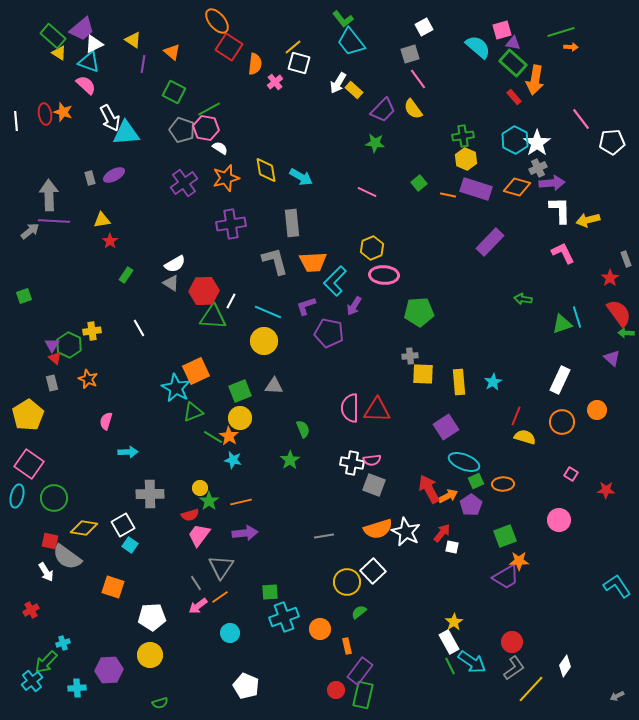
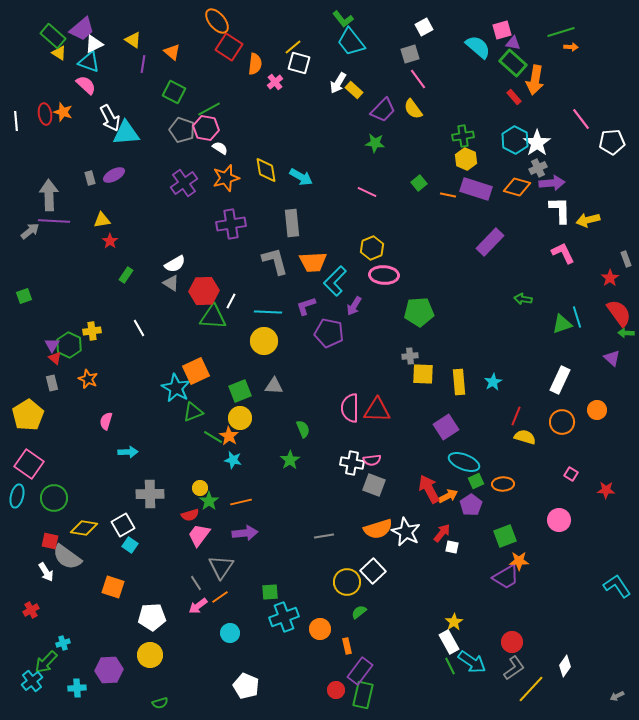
cyan line at (268, 312): rotated 20 degrees counterclockwise
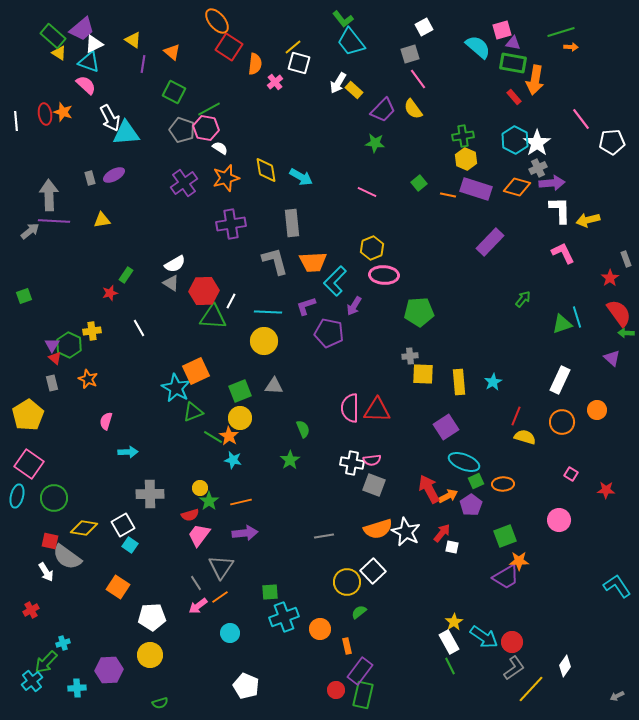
green rectangle at (513, 63): rotated 32 degrees counterclockwise
red star at (110, 241): moved 52 px down; rotated 21 degrees clockwise
green arrow at (523, 299): rotated 120 degrees clockwise
orange square at (113, 587): moved 5 px right; rotated 15 degrees clockwise
cyan arrow at (472, 662): moved 12 px right, 25 px up
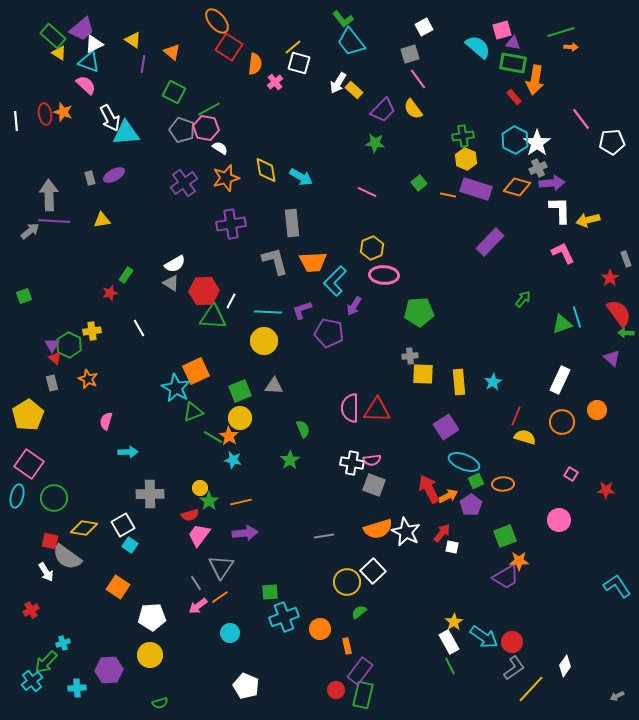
purple L-shape at (306, 306): moved 4 px left, 4 px down
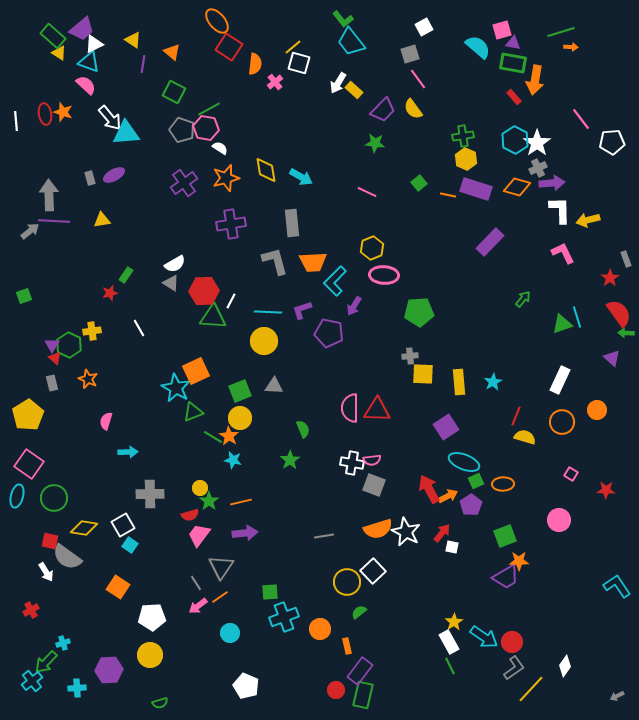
white arrow at (110, 118): rotated 12 degrees counterclockwise
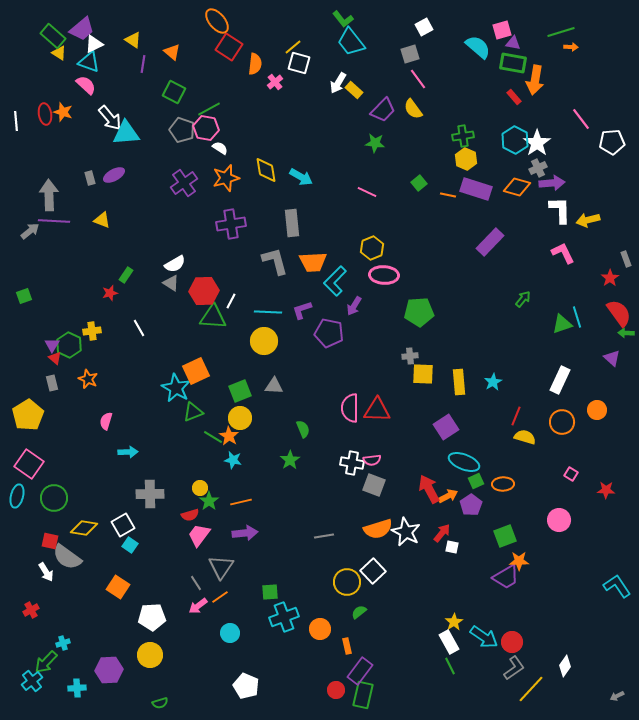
yellow triangle at (102, 220): rotated 30 degrees clockwise
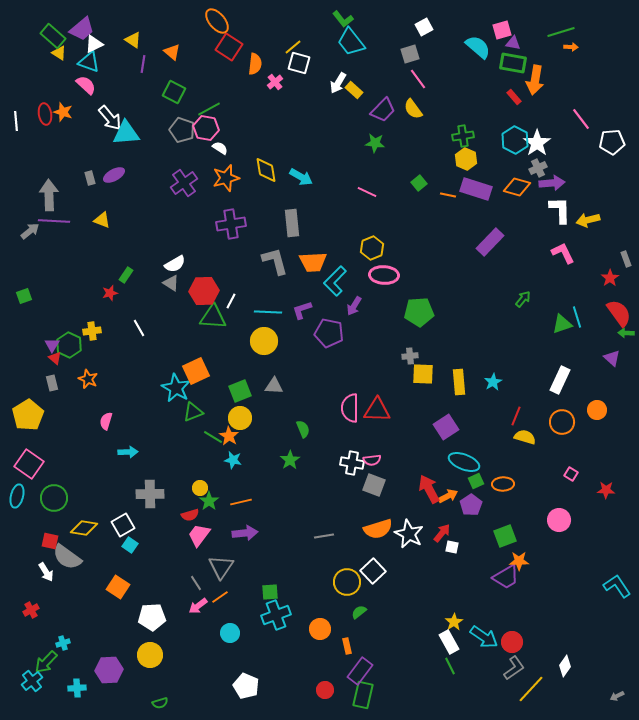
white star at (406, 532): moved 3 px right, 2 px down
cyan cross at (284, 617): moved 8 px left, 2 px up
red circle at (336, 690): moved 11 px left
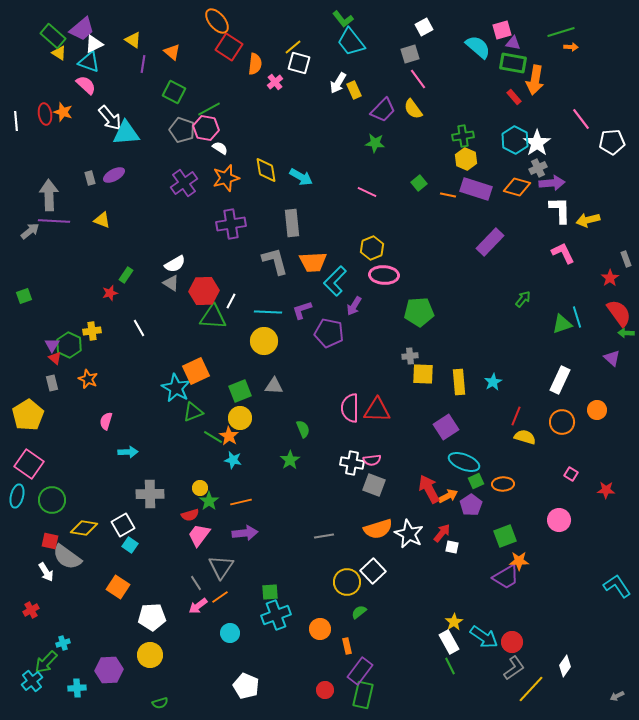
yellow rectangle at (354, 90): rotated 24 degrees clockwise
green circle at (54, 498): moved 2 px left, 2 px down
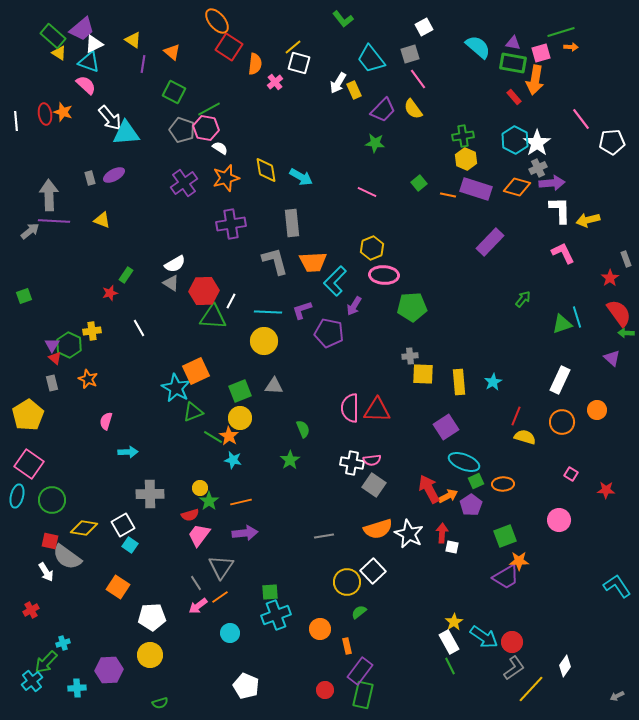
pink square at (502, 30): moved 39 px right, 23 px down
cyan trapezoid at (351, 42): moved 20 px right, 17 px down
green pentagon at (419, 312): moved 7 px left, 5 px up
gray square at (374, 485): rotated 15 degrees clockwise
red arrow at (442, 533): rotated 36 degrees counterclockwise
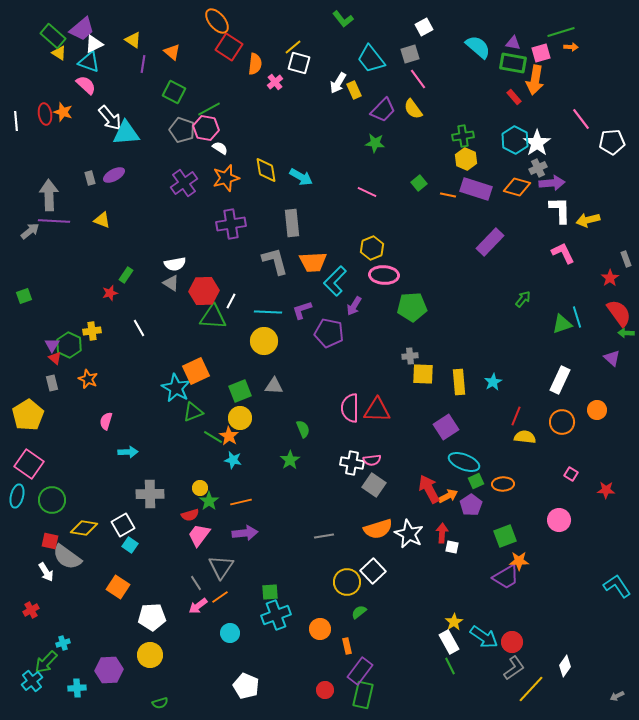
white semicircle at (175, 264): rotated 20 degrees clockwise
yellow semicircle at (525, 437): rotated 10 degrees counterclockwise
